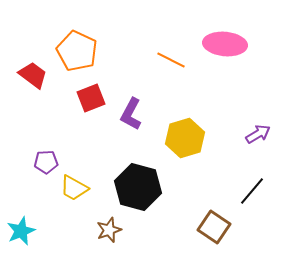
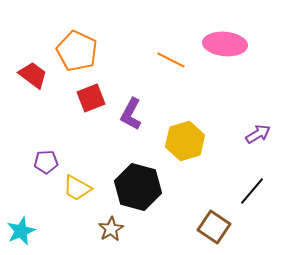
yellow hexagon: moved 3 px down
yellow trapezoid: moved 3 px right
brown star: moved 2 px right, 1 px up; rotated 10 degrees counterclockwise
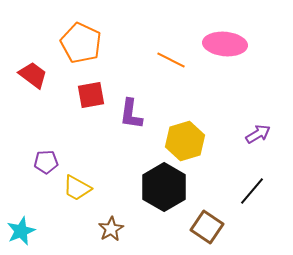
orange pentagon: moved 4 px right, 8 px up
red square: moved 3 px up; rotated 12 degrees clockwise
purple L-shape: rotated 20 degrees counterclockwise
black hexagon: moved 26 px right; rotated 15 degrees clockwise
brown square: moved 7 px left
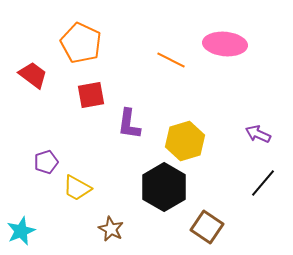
purple L-shape: moved 2 px left, 10 px down
purple arrow: rotated 125 degrees counterclockwise
purple pentagon: rotated 15 degrees counterclockwise
black line: moved 11 px right, 8 px up
brown star: rotated 15 degrees counterclockwise
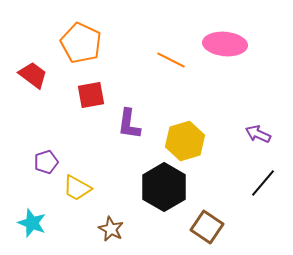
cyan star: moved 11 px right, 8 px up; rotated 28 degrees counterclockwise
